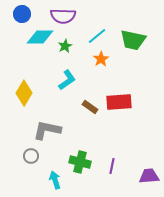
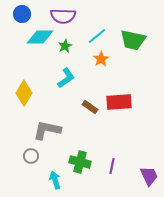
cyan L-shape: moved 1 px left, 2 px up
purple trapezoid: rotated 70 degrees clockwise
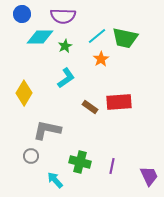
green trapezoid: moved 8 px left, 2 px up
cyan arrow: rotated 24 degrees counterclockwise
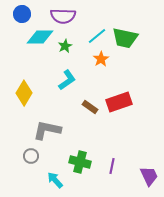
cyan L-shape: moved 1 px right, 2 px down
red rectangle: rotated 15 degrees counterclockwise
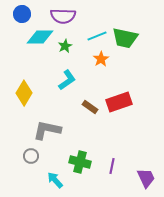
cyan line: rotated 18 degrees clockwise
purple trapezoid: moved 3 px left, 2 px down
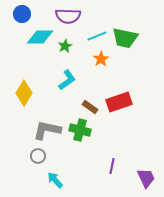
purple semicircle: moved 5 px right
gray circle: moved 7 px right
green cross: moved 32 px up
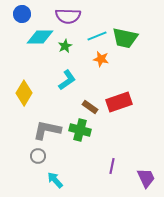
orange star: rotated 28 degrees counterclockwise
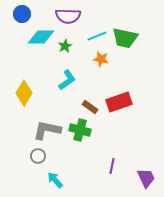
cyan diamond: moved 1 px right
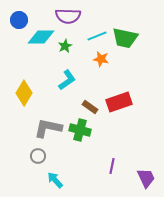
blue circle: moved 3 px left, 6 px down
gray L-shape: moved 1 px right, 2 px up
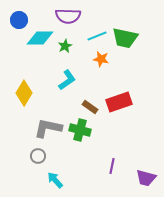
cyan diamond: moved 1 px left, 1 px down
purple trapezoid: rotated 130 degrees clockwise
